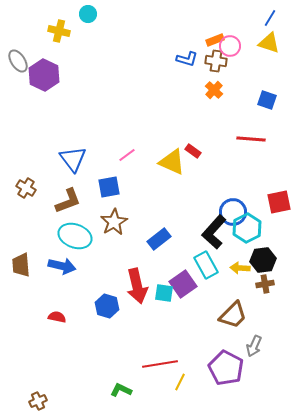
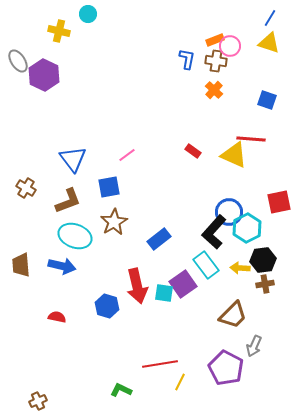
blue L-shape at (187, 59): rotated 95 degrees counterclockwise
yellow triangle at (172, 162): moved 62 px right, 7 px up
blue circle at (233, 212): moved 4 px left
cyan rectangle at (206, 265): rotated 8 degrees counterclockwise
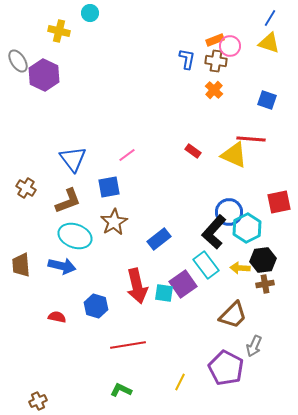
cyan circle at (88, 14): moved 2 px right, 1 px up
blue hexagon at (107, 306): moved 11 px left
red line at (160, 364): moved 32 px left, 19 px up
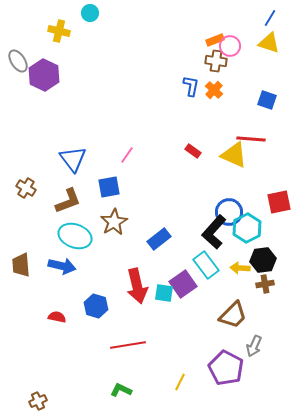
blue L-shape at (187, 59): moved 4 px right, 27 px down
pink line at (127, 155): rotated 18 degrees counterclockwise
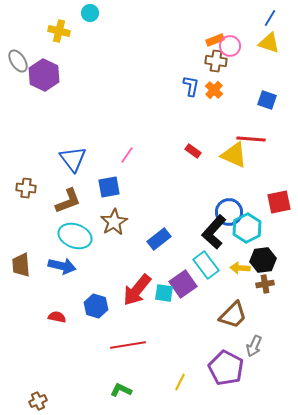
brown cross at (26, 188): rotated 24 degrees counterclockwise
red arrow at (137, 286): moved 4 px down; rotated 52 degrees clockwise
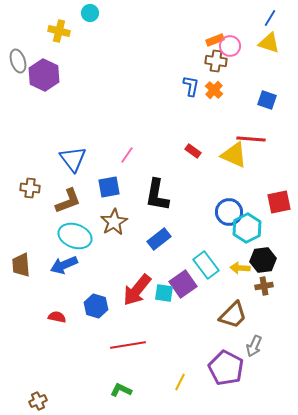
gray ellipse at (18, 61): rotated 15 degrees clockwise
brown cross at (26, 188): moved 4 px right
black L-shape at (214, 232): moved 57 px left, 37 px up; rotated 32 degrees counterclockwise
blue arrow at (62, 266): moved 2 px right, 1 px up; rotated 144 degrees clockwise
brown cross at (265, 284): moved 1 px left, 2 px down
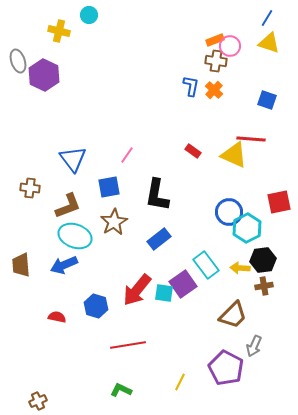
cyan circle at (90, 13): moved 1 px left, 2 px down
blue line at (270, 18): moved 3 px left
brown L-shape at (68, 201): moved 5 px down
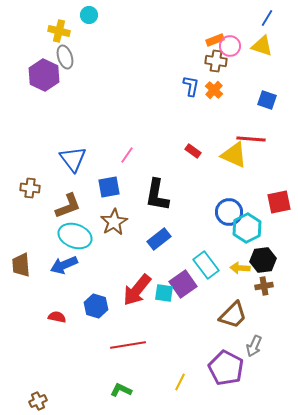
yellow triangle at (269, 43): moved 7 px left, 3 px down
gray ellipse at (18, 61): moved 47 px right, 4 px up
